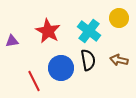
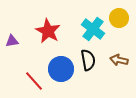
cyan cross: moved 4 px right, 2 px up
blue circle: moved 1 px down
red line: rotated 15 degrees counterclockwise
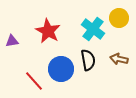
brown arrow: moved 1 px up
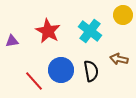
yellow circle: moved 4 px right, 3 px up
cyan cross: moved 3 px left, 2 px down
black semicircle: moved 3 px right, 11 px down
blue circle: moved 1 px down
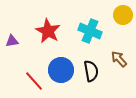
cyan cross: rotated 15 degrees counterclockwise
brown arrow: rotated 36 degrees clockwise
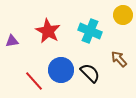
black semicircle: moved 1 px left, 2 px down; rotated 35 degrees counterclockwise
